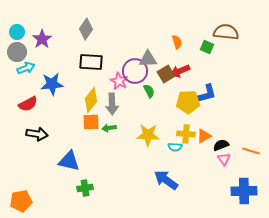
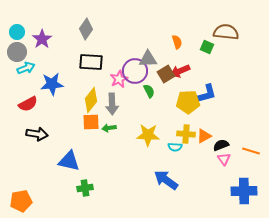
pink star: moved 2 px up; rotated 18 degrees clockwise
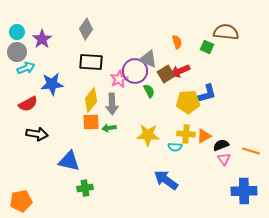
gray triangle: rotated 24 degrees clockwise
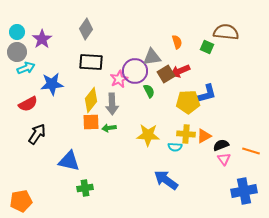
gray triangle: moved 4 px right, 2 px up; rotated 30 degrees counterclockwise
black arrow: rotated 65 degrees counterclockwise
blue cross: rotated 10 degrees counterclockwise
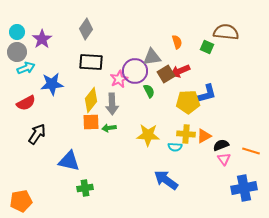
red semicircle: moved 2 px left, 1 px up
blue cross: moved 3 px up
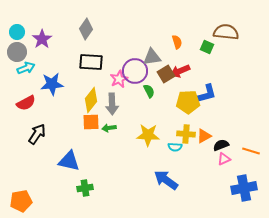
pink triangle: rotated 40 degrees clockwise
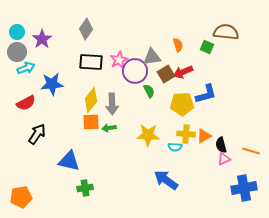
orange semicircle: moved 1 px right, 3 px down
red arrow: moved 3 px right, 1 px down
pink star: moved 19 px up
yellow pentagon: moved 6 px left, 2 px down
black semicircle: rotated 84 degrees counterclockwise
orange pentagon: moved 4 px up
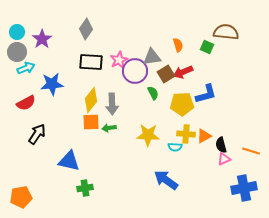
green semicircle: moved 4 px right, 2 px down
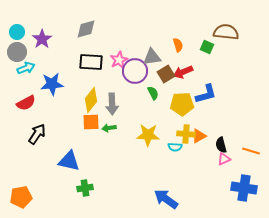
gray diamond: rotated 40 degrees clockwise
orange triangle: moved 5 px left
blue arrow: moved 19 px down
blue cross: rotated 20 degrees clockwise
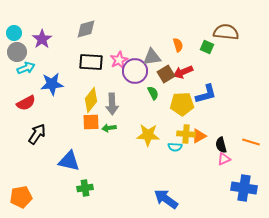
cyan circle: moved 3 px left, 1 px down
orange line: moved 9 px up
